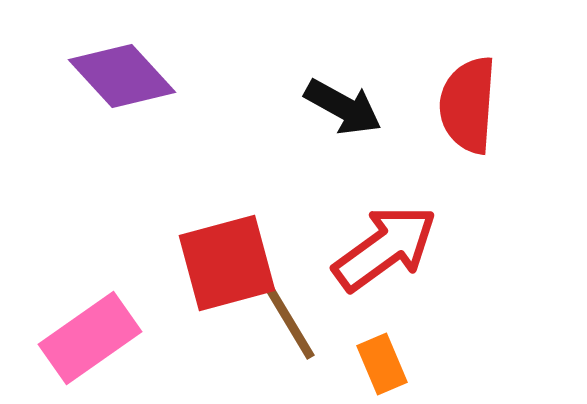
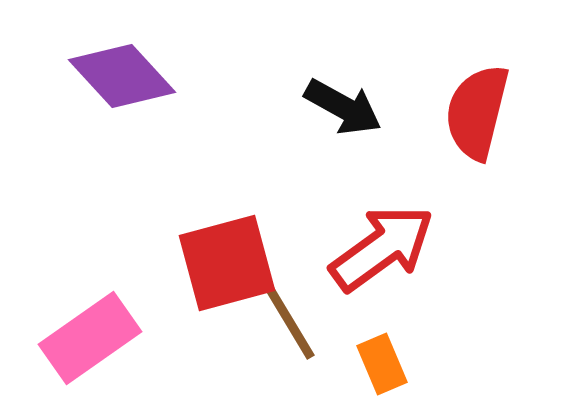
red semicircle: moved 9 px right, 7 px down; rotated 10 degrees clockwise
red arrow: moved 3 px left
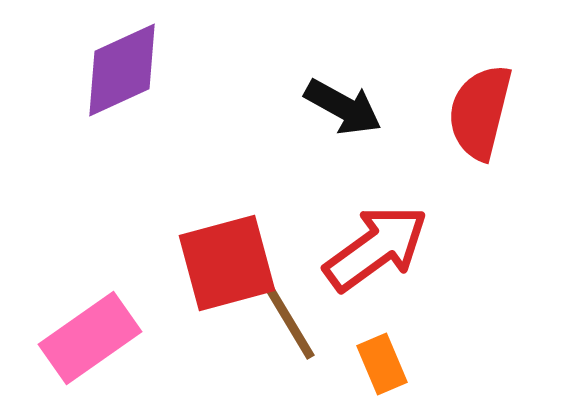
purple diamond: moved 6 px up; rotated 72 degrees counterclockwise
red semicircle: moved 3 px right
red arrow: moved 6 px left
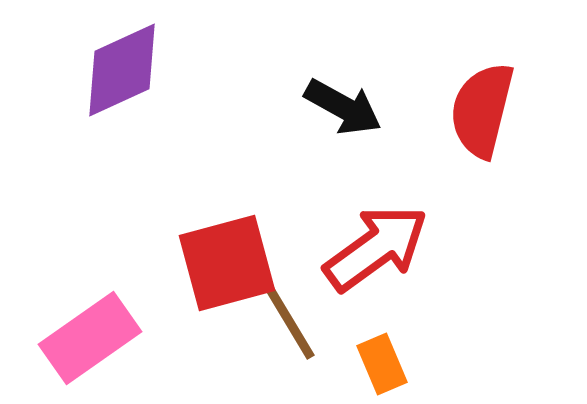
red semicircle: moved 2 px right, 2 px up
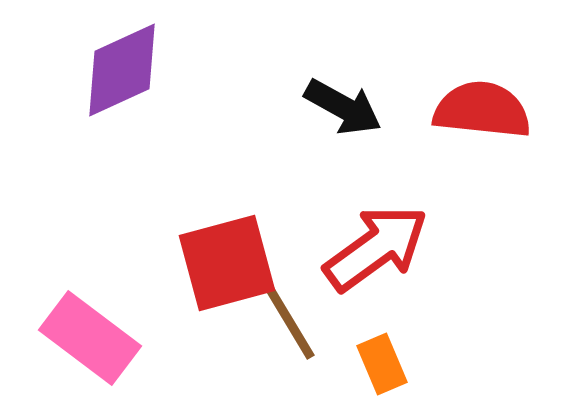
red semicircle: rotated 82 degrees clockwise
pink rectangle: rotated 72 degrees clockwise
